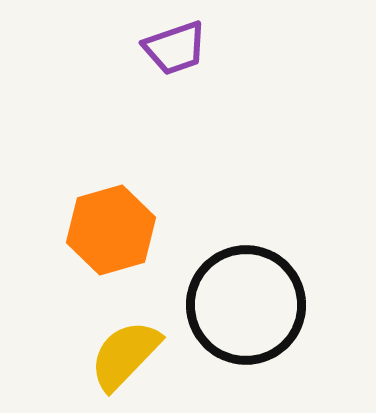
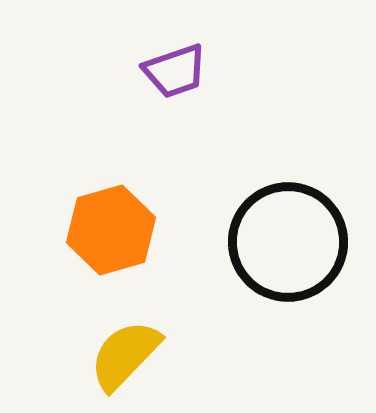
purple trapezoid: moved 23 px down
black circle: moved 42 px right, 63 px up
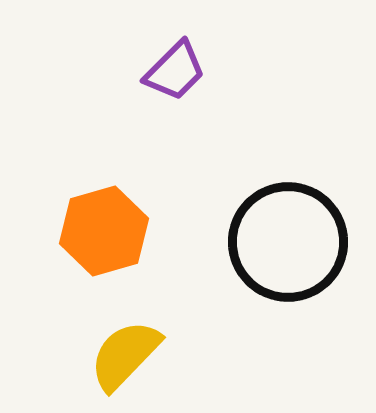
purple trapezoid: rotated 26 degrees counterclockwise
orange hexagon: moved 7 px left, 1 px down
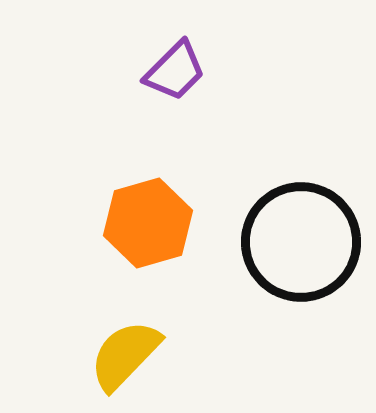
orange hexagon: moved 44 px right, 8 px up
black circle: moved 13 px right
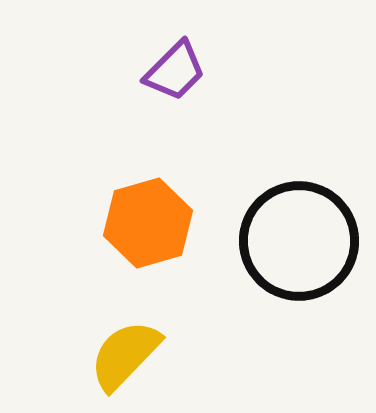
black circle: moved 2 px left, 1 px up
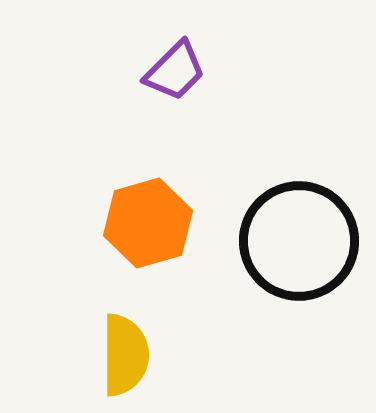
yellow semicircle: rotated 136 degrees clockwise
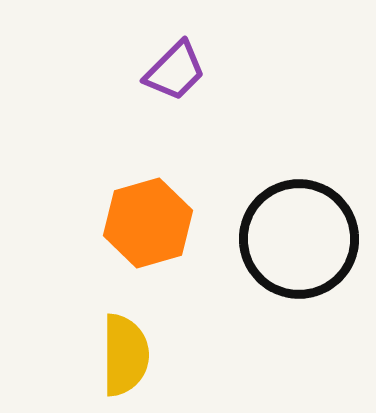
black circle: moved 2 px up
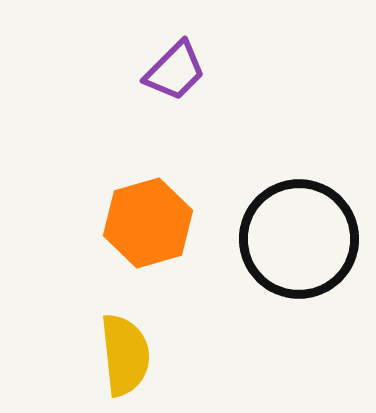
yellow semicircle: rotated 6 degrees counterclockwise
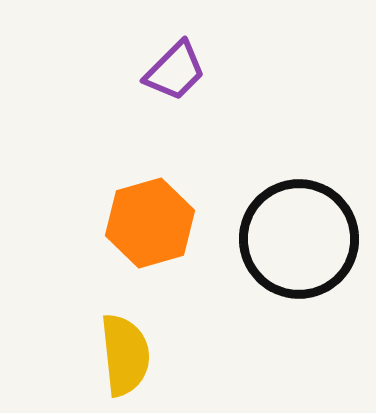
orange hexagon: moved 2 px right
